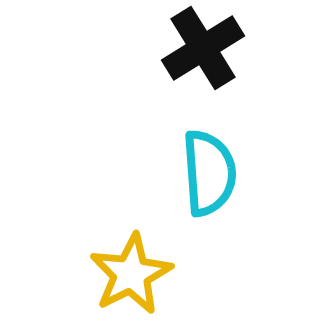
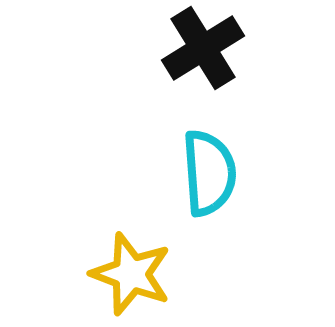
yellow star: rotated 24 degrees counterclockwise
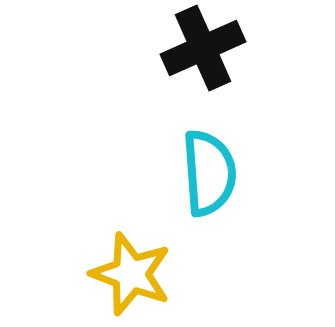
black cross: rotated 8 degrees clockwise
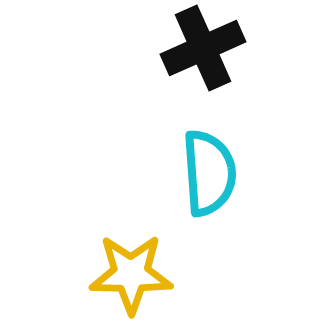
yellow star: rotated 20 degrees counterclockwise
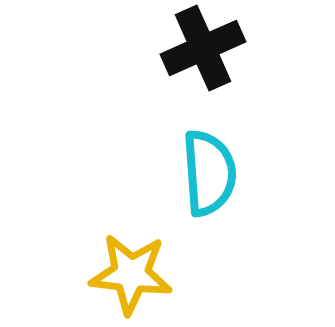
yellow star: rotated 6 degrees clockwise
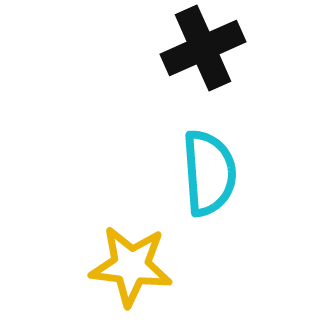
yellow star: moved 8 px up
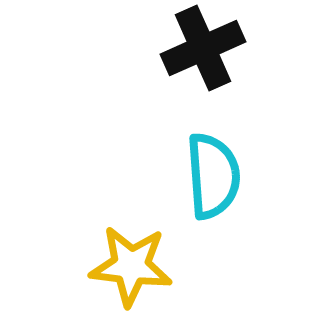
cyan semicircle: moved 4 px right, 3 px down
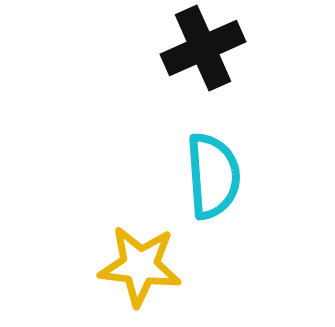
yellow star: moved 9 px right
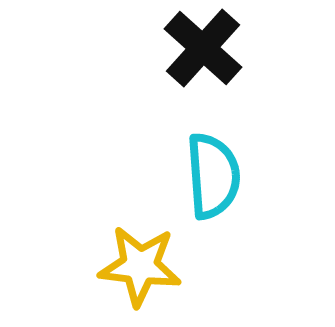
black cross: rotated 24 degrees counterclockwise
